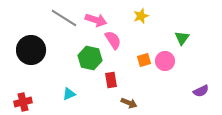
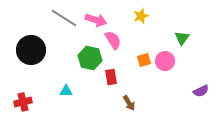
red rectangle: moved 3 px up
cyan triangle: moved 3 px left, 3 px up; rotated 24 degrees clockwise
brown arrow: rotated 35 degrees clockwise
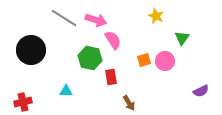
yellow star: moved 15 px right; rotated 28 degrees counterclockwise
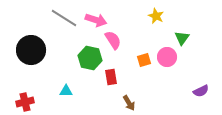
pink circle: moved 2 px right, 4 px up
red cross: moved 2 px right
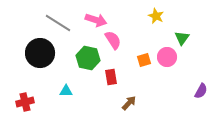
gray line: moved 6 px left, 5 px down
black circle: moved 9 px right, 3 px down
green hexagon: moved 2 px left
purple semicircle: rotated 35 degrees counterclockwise
brown arrow: rotated 105 degrees counterclockwise
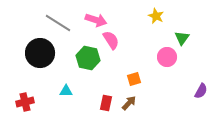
pink semicircle: moved 2 px left
orange square: moved 10 px left, 19 px down
red rectangle: moved 5 px left, 26 px down; rotated 21 degrees clockwise
